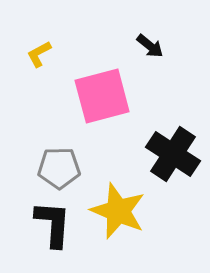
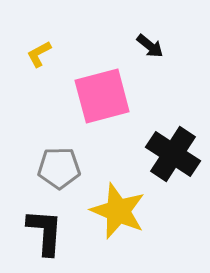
black L-shape: moved 8 px left, 8 px down
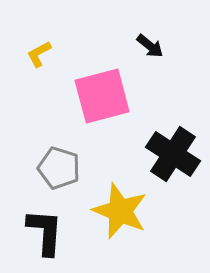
gray pentagon: rotated 18 degrees clockwise
yellow star: moved 2 px right
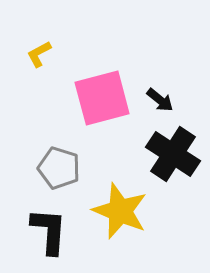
black arrow: moved 10 px right, 54 px down
pink square: moved 2 px down
black L-shape: moved 4 px right, 1 px up
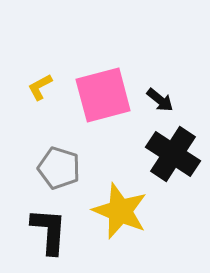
yellow L-shape: moved 1 px right, 33 px down
pink square: moved 1 px right, 3 px up
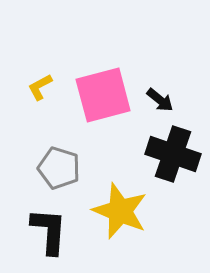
black cross: rotated 14 degrees counterclockwise
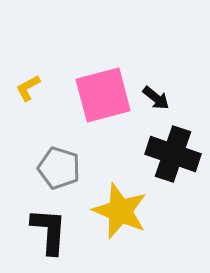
yellow L-shape: moved 12 px left, 1 px down
black arrow: moved 4 px left, 2 px up
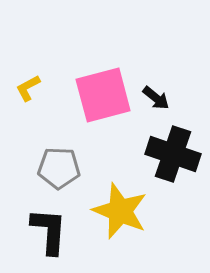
gray pentagon: rotated 15 degrees counterclockwise
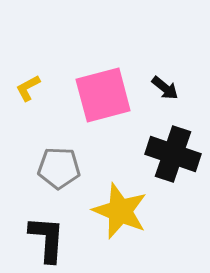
black arrow: moved 9 px right, 10 px up
black L-shape: moved 2 px left, 8 px down
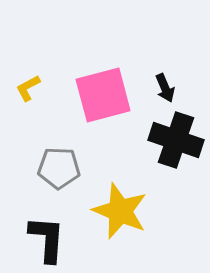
black arrow: rotated 28 degrees clockwise
black cross: moved 3 px right, 14 px up
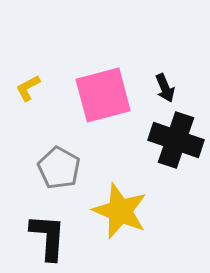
gray pentagon: rotated 27 degrees clockwise
black L-shape: moved 1 px right, 2 px up
